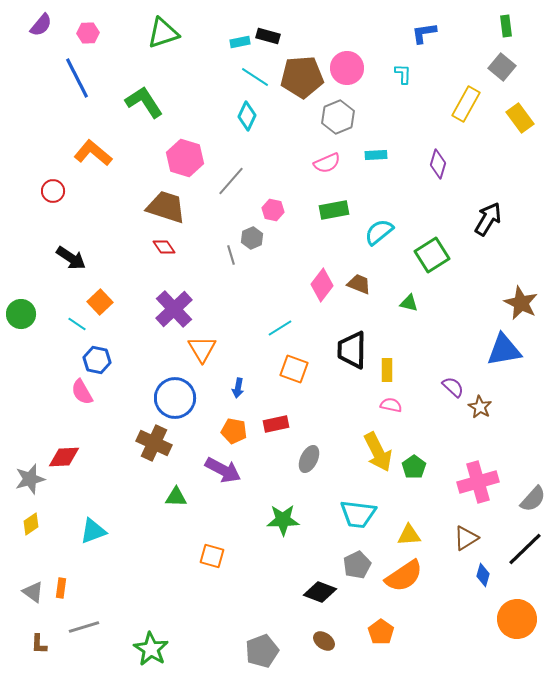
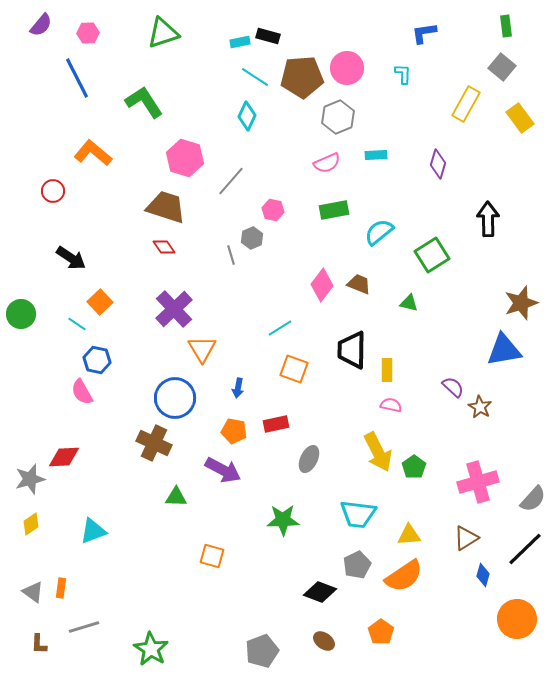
black arrow at (488, 219): rotated 32 degrees counterclockwise
brown star at (521, 303): rotated 28 degrees clockwise
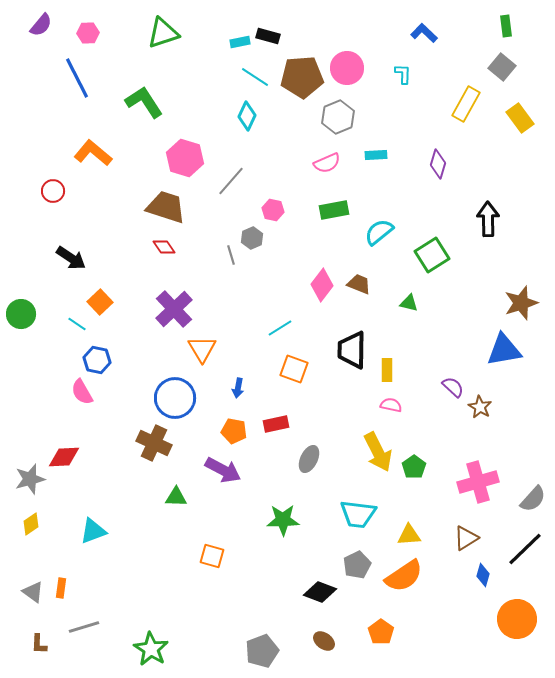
blue L-shape at (424, 33): rotated 52 degrees clockwise
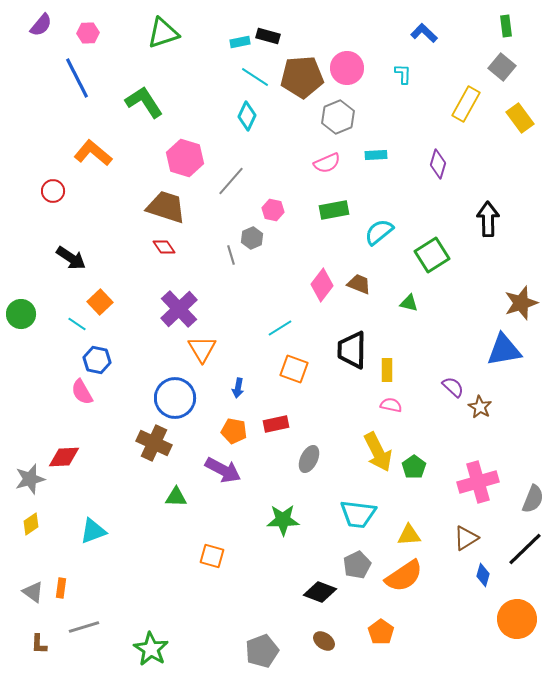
purple cross at (174, 309): moved 5 px right
gray semicircle at (533, 499): rotated 20 degrees counterclockwise
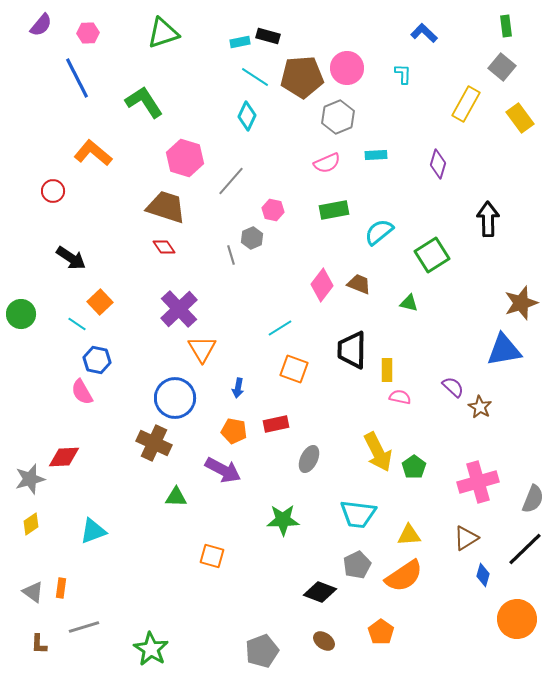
pink semicircle at (391, 405): moved 9 px right, 8 px up
